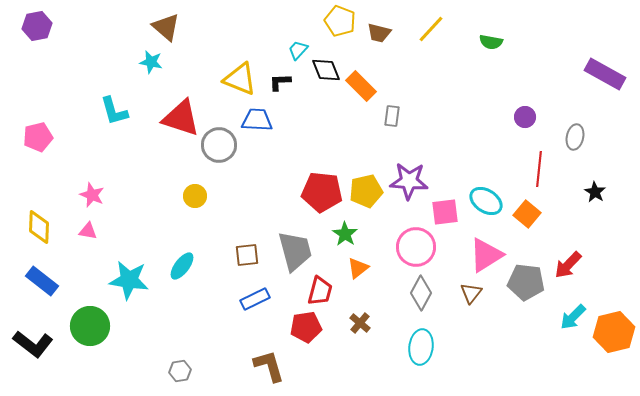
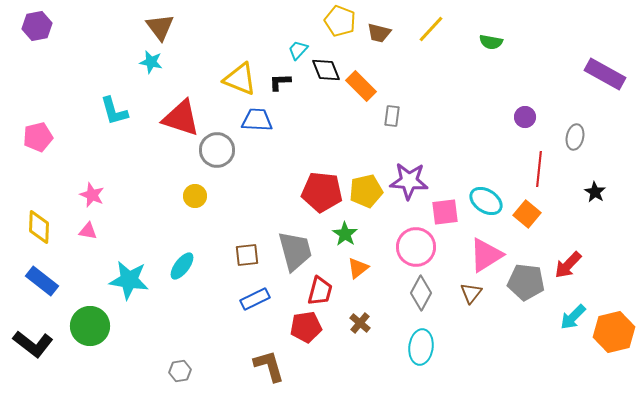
brown triangle at (166, 27): moved 6 px left; rotated 12 degrees clockwise
gray circle at (219, 145): moved 2 px left, 5 px down
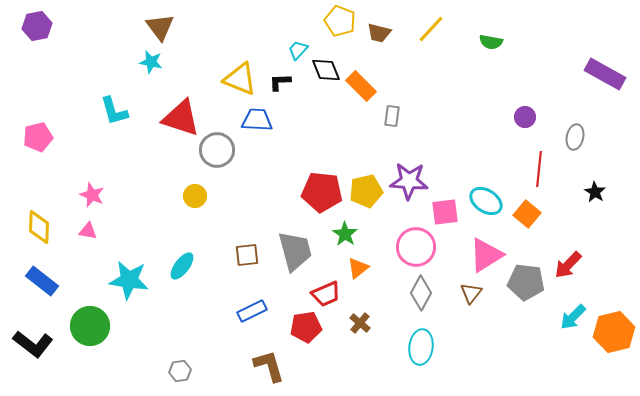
red trapezoid at (320, 291): moved 6 px right, 3 px down; rotated 52 degrees clockwise
blue rectangle at (255, 299): moved 3 px left, 12 px down
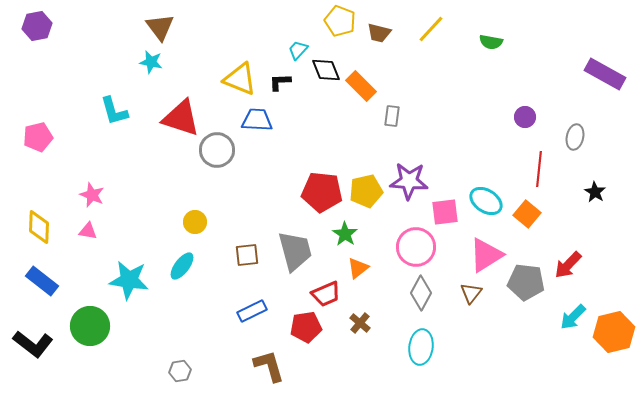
yellow circle at (195, 196): moved 26 px down
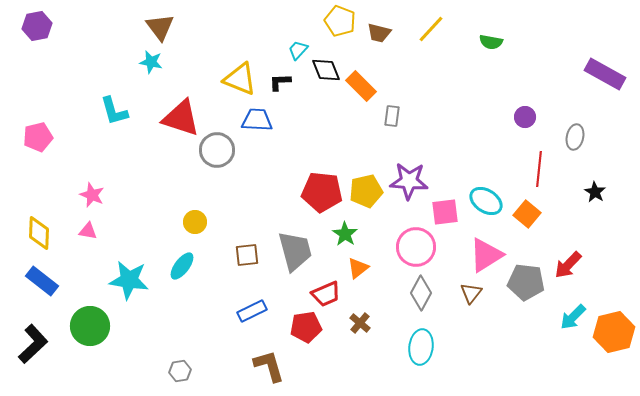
yellow diamond at (39, 227): moved 6 px down
black L-shape at (33, 344): rotated 81 degrees counterclockwise
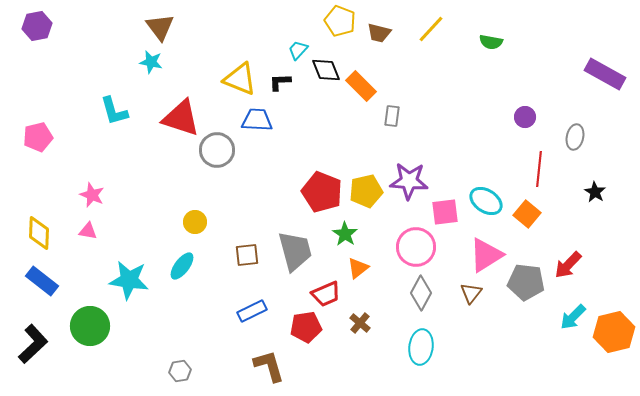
red pentagon at (322, 192): rotated 15 degrees clockwise
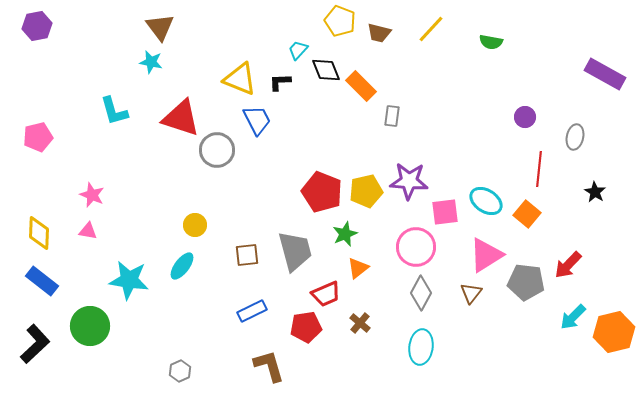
blue trapezoid at (257, 120): rotated 60 degrees clockwise
yellow circle at (195, 222): moved 3 px down
green star at (345, 234): rotated 15 degrees clockwise
black L-shape at (33, 344): moved 2 px right
gray hexagon at (180, 371): rotated 15 degrees counterclockwise
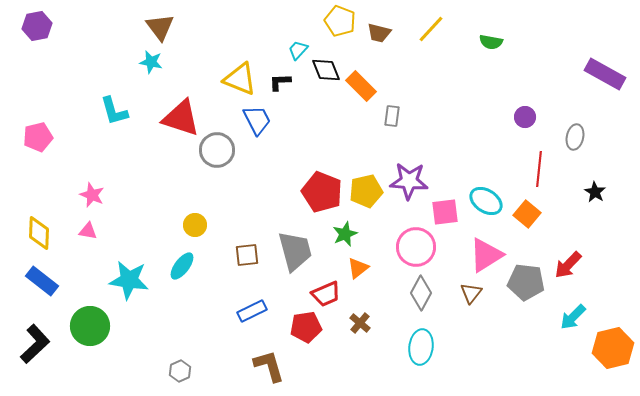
orange hexagon at (614, 332): moved 1 px left, 16 px down
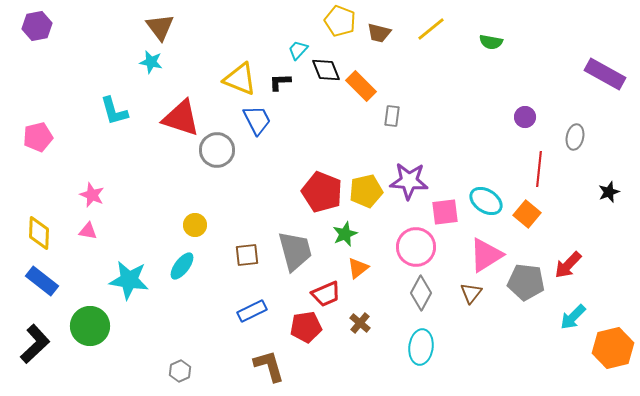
yellow line at (431, 29): rotated 8 degrees clockwise
black star at (595, 192): moved 14 px right; rotated 20 degrees clockwise
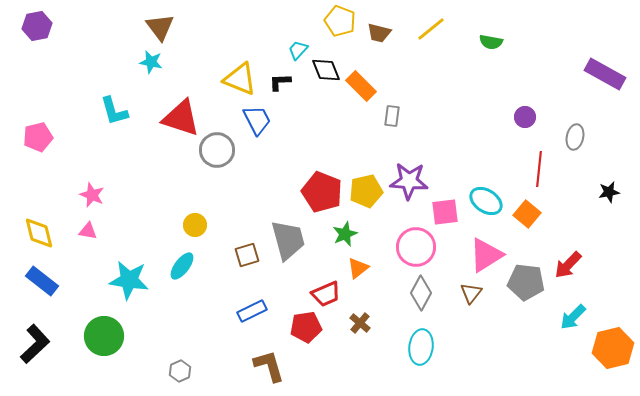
black star at (609, 192): rotated 10 degrees clockwise
yellow diamond at (39, 233): rotated 16 degrees counterclockwise
gray trapezoid at (295, 251): moved 7 px left, 11 px up
brown square at (247, 255): rotated 10 degrees counterclockwise
green circle at (90, 326): moved 14 px right, 10 px down
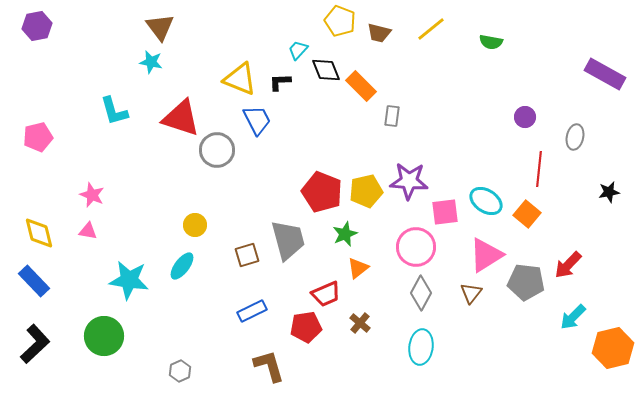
blue rectangle at (42, 281): moved 8 px left; rotated 8 degrees clockwise
